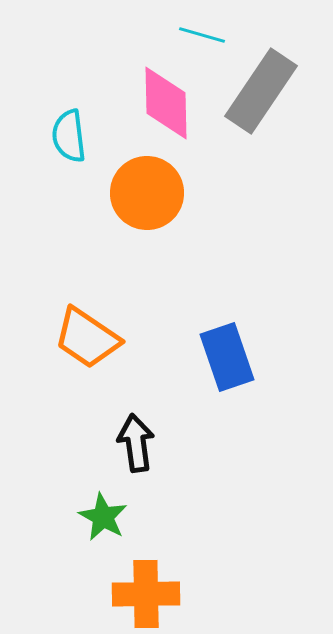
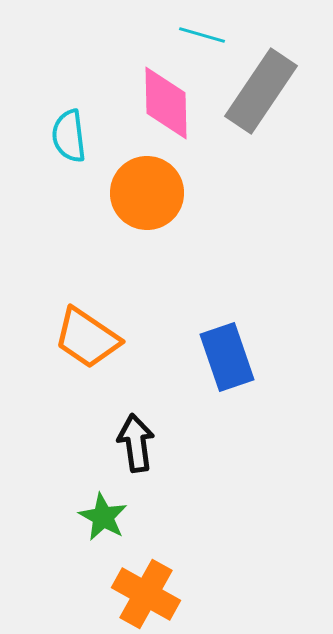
orange cross: rotated 30 degrees clockwise
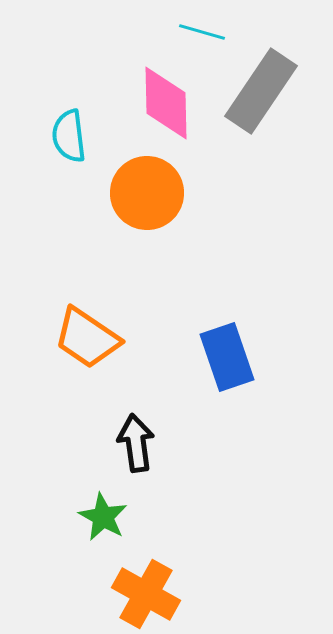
cyan line: moved 3 px up
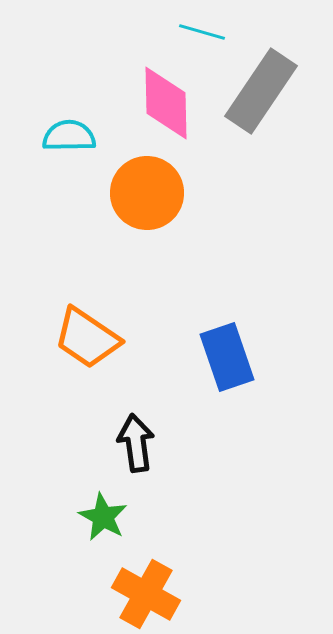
cyan semicircle: rotated 96 degrees clockwise
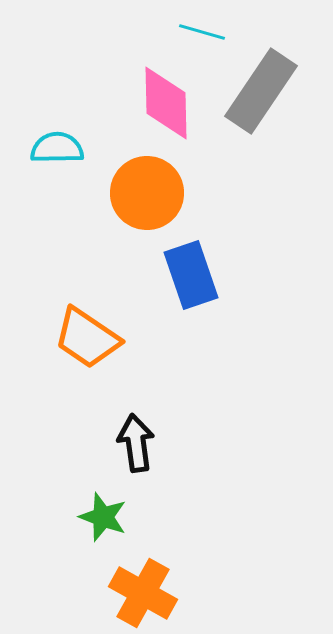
cyan semicircle: moved 12 px left, 12 px down
blue rectangle: moved 36 px left, 82 px up
green star: rotated 9 degrees counterclockwise
orange cross: moved 3 px left, 1 px up
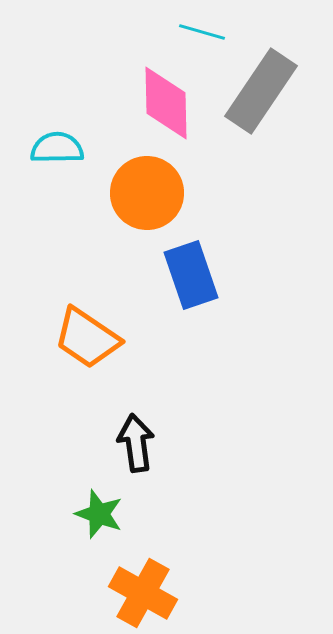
green star: moved 4 px left, 3 px up
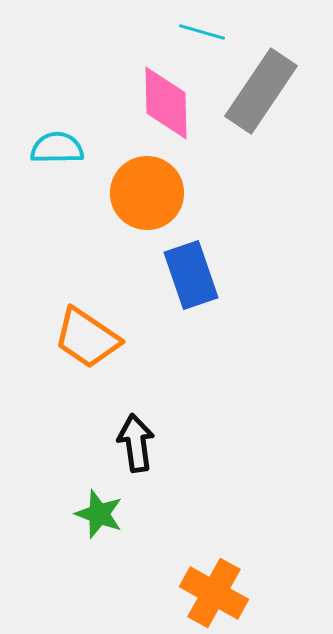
orange cross: moved 71 px right
